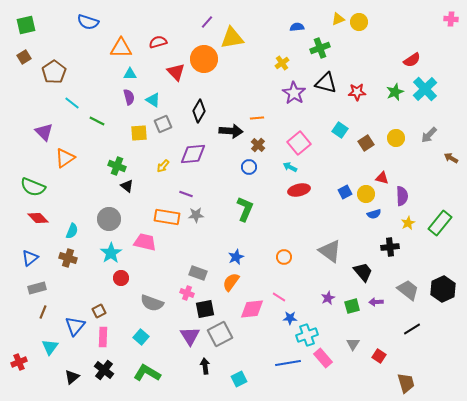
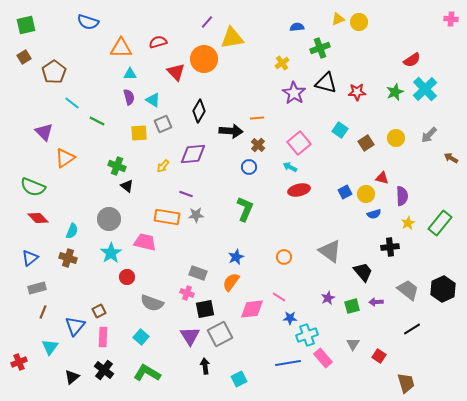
red circle at (121, 278): moved 6 px right, 1 px up
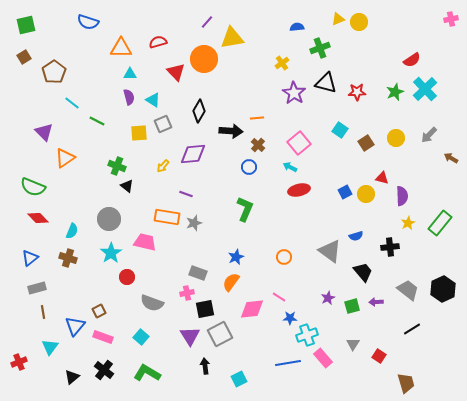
pink cross at (451, 19): rotated 16 degrees counterclockwise
blue semicircle at (374, 214): moved 18 px left, 22 px down
gray star at (196, 215): moved 2 px left, 8 px down; rotated 14 degrees counterclockwise
pink cross at (187, 293): rotated 32 degrees counterclockwise
brown line at (43, 312): rotated 32 degrees counterclockwise
pink rectangle at (103, 337): rotated 72 degrees counterclockwise
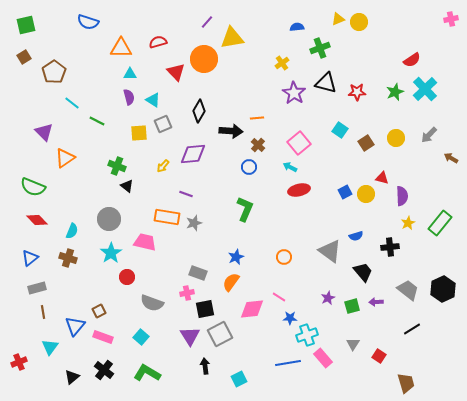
red diamond at (38, 218): moved 1 px left, 2 px down
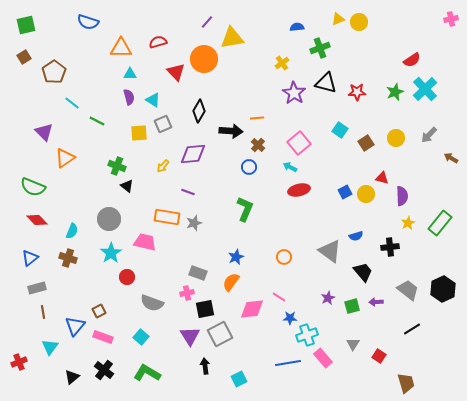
purple line at (186, 194): moved 2 px right, 2 px up
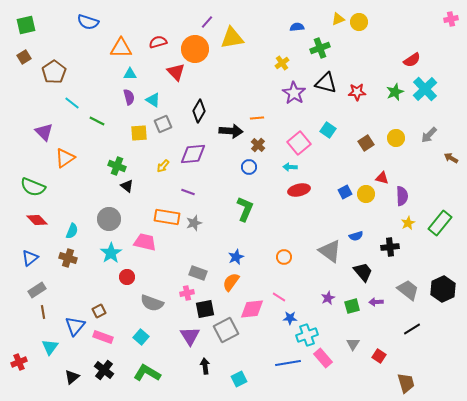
orange circle at (204, 59): moved 9 px left, 10 px up
cyan square at (340, 130): moved 12 px left
cyan arrow at (290, 167): rotated 24 degrees counterclockwise
gray rectangle at (37, 288): moved 2 px down; rotated 18 degrees counterclockwise
gray square at (220, 334): moved 6 px right, 4 px up
